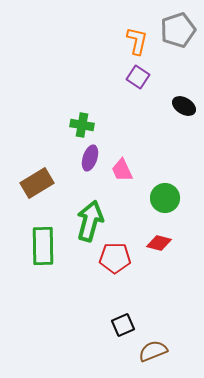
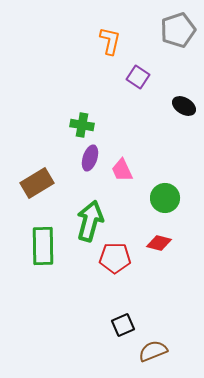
orange L-shape: moved 27 px left
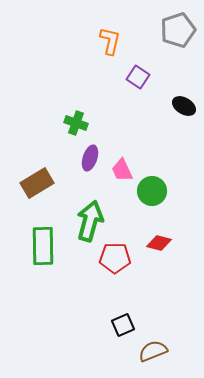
green cross: moved 6 px left, 2 px up; rotated 10 degrees clockwise
green circle: moved 13 px left, 7 px up
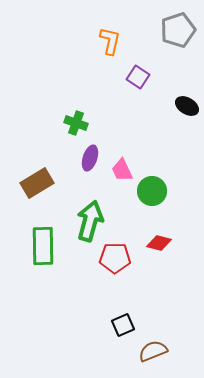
black ellipse: moved 3 px right
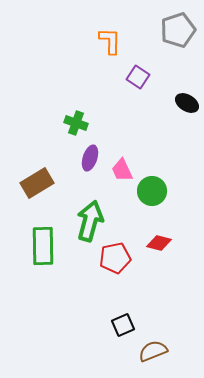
orange L-shape: rotated 12 degrees counterclockwise
black ellipse: moved 3 px up
red pentagon: rotated 12 degrees counterclockwise
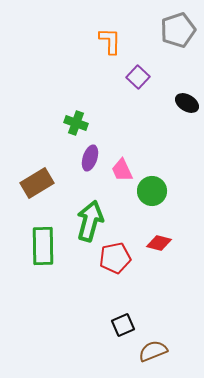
purple square: rotated 10 degrees clockwise
